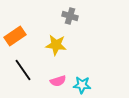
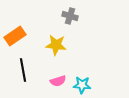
black line: rotated 25 degrees clockwise
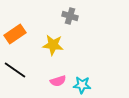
orange rectangle: moved 2 px up
yellow star: moved 3 px left
black line: moved 8 px left; rotated 45 degrees counterclockwise
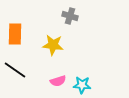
orange rectangle: rotated 55 degrees counterclockwise
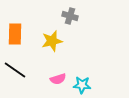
yellow star: moved 1 px left, 4 px up; rotated 20 degrees counterclockwise
pink semicircle: moved 2 px up
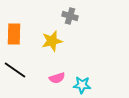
orange rectangle: moved 1 px left
pink semicircle: moved 1 px left, 1 px up
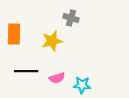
gray cross: moved 1 px right, 2 px down
black line: moved 11 px right, 1 px down; rotated 35 degrees counterclockwise
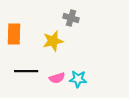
yellow star: moved 1 px right
cyan star: moved 4 px left, 6 px up
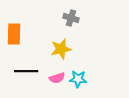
yellow star: moved 8 px right, 8 px down
